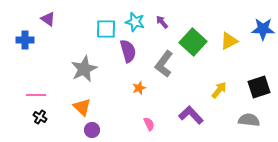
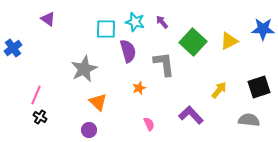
blue cross: moved 12 px left, 8 px down; rotated 36 degrees counterclockwise
gray L-shape: rotated 136 degrees clockwise
pink line: rotated 66 degrees counterclockwise
orange triangle: moved 16 px right, 5 px up
purple circle: moved 3 px left
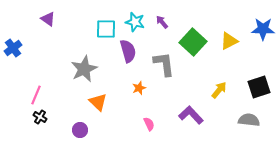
purple circle: moved 9 px left
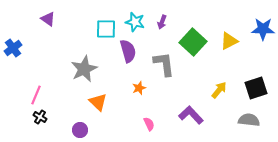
purple arrow: rotated 120 degrees counterclockwise
black square: moved 3 px left, 1 px down
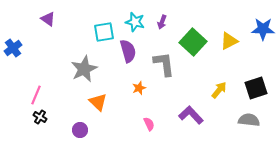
cyan square: moved 2 px left, 3 px down; rotated 10 degrees counterclockwise
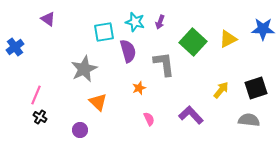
purple arrow: moved 2 px left
yellow triangle: moved 1 px left, 2 px up
blue cross: moved 2 px right, 1 px up
yellow arrow: moved 2 px right
pink semicircle: moved 5 px up
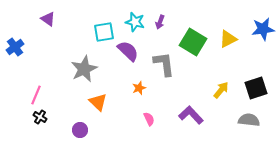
blue star: rotated 10 degrees counterclockwise
green square: rotated 12 degrees counterclockwise
purple semicircle: rotated 30 degrees counterclockwise
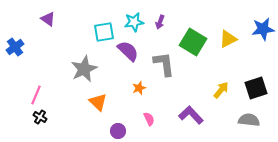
cyan star: moved 1 px left; rotated 24 degrees counterclockwise
purple circle: moved 38 px right, 1 px down
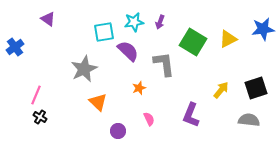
purple L-shape: rotated 115 degrees counterclockwise
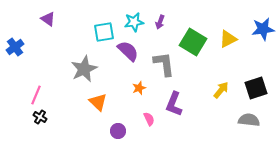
purple L-shape: moved 17 px left, 11 px up
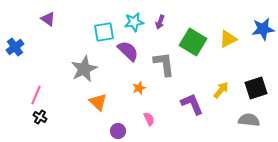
purple L-shape: moved 18 px right; rotated 135 degrees clockwise
